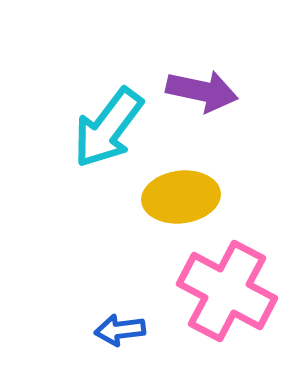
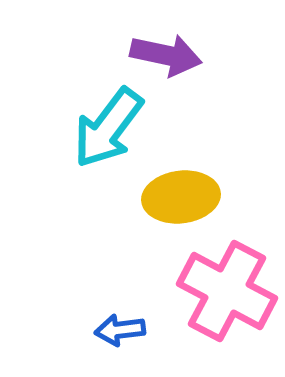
purple arrow: moved 36 px left, 36 px up
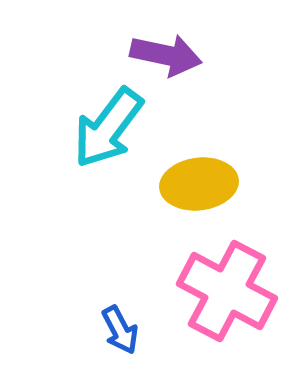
yellow ellipse: moved 18 px right, 13 px up
blue arrow: rotated 111 degrees counterclockwise
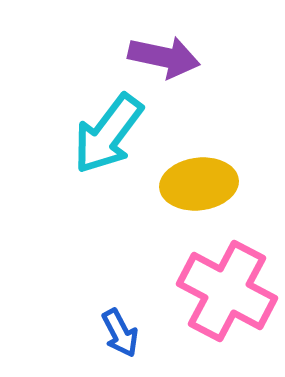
purple arrow: moved 2 px left, 2 px down
cyan arrow: moved 6 px down
blue arrow: moved 3 px down
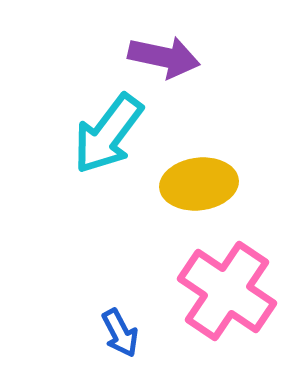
pink cross: rotated 6 degrees clockwise
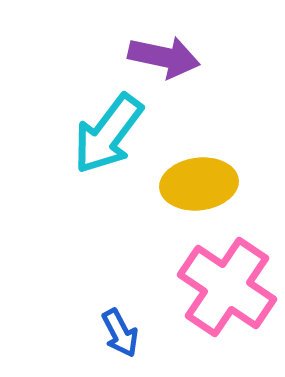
pink cross: moved 4 px up
